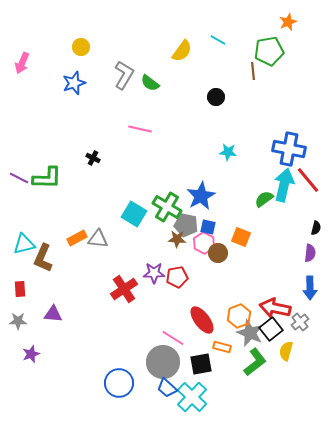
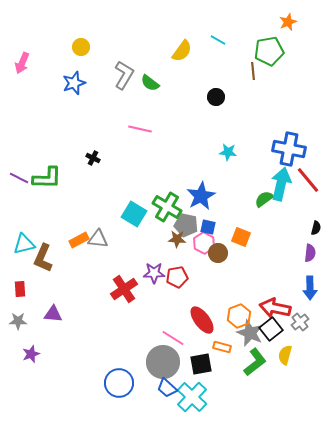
cyan arrow at (284, 185): moved 3 px left, 1 px up
orange rectangle at (77, 238): moved 2 px right, 2 px down
yellow semicircle at (286, 351): moved 1 px left, 4 px down
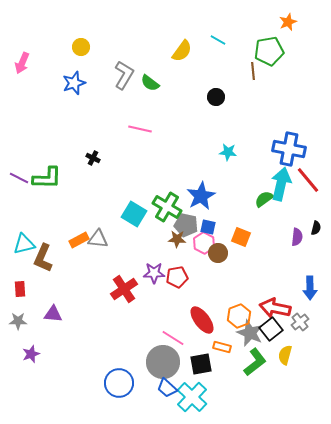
purple semicircle at (310, 253): moved 13 px left, 16 px up
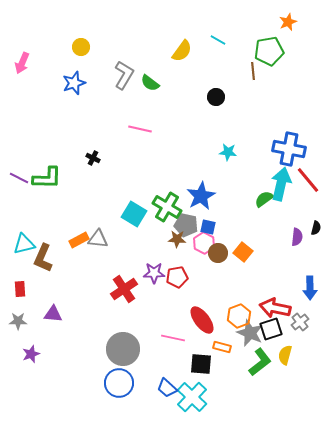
orange square at (241, 237): moved 2 px right, 15 px down; rotated 18 degrees clockwise
black square at (271, 329): rotated 20 degrees clockwise
pink line at (173, 338): rotated 20 degrees counterclockwise
gray circle at (163, 362): moved 40 px left, 13 px up
green L-shape at (255, 362): moved 5 px right
black square at (201, 364): rotated 15 degrees clockwise
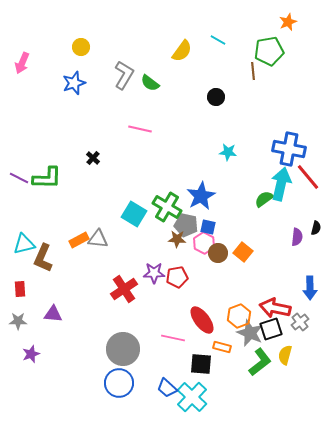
black cross at (93, 158): rotated 16 degrees clockwise
red line at (308, 180): moved 3 px up
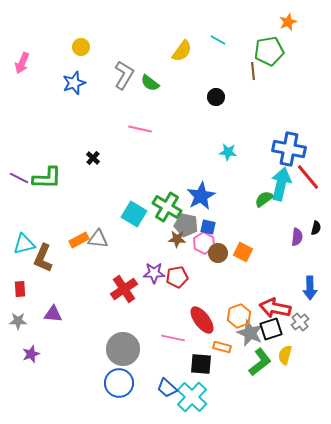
orange square at (243, 252): rotated 12 degrees counterclockwise
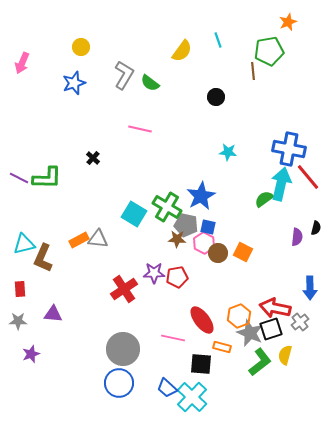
cyan line at (218, 40): rotated 42 degrees clockwise
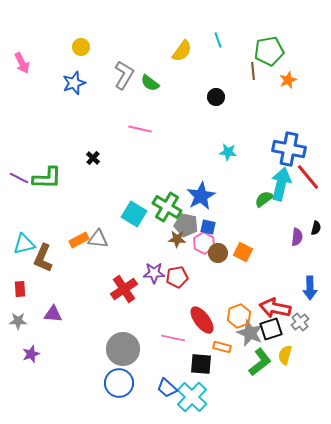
orange star at (288, 22): moved 58 px down
pink arrow at (22, 63): rotated 50 degrees counterclockwise
